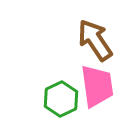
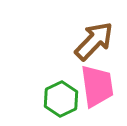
brown arrow: moved 1 px left, 1 px down; rotated 78 degrees clockwise
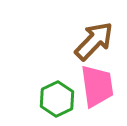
green hexagon: moved 4 px left
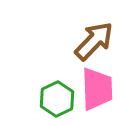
pink trapezoid: moved 3 px down; rotated 6 degrees clockwise
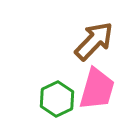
pink trapezoid: rotated 18 degrees clockwise
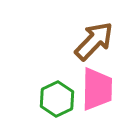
pink trapezoid: rotated 15 degrees counterclockwise
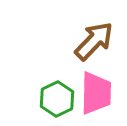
pink trapezoid: moved 1 px left, 4 px down
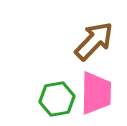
green hexagon: rotated 16 degrees clockwise
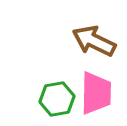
brown arrow: rotated 108 degrees counterclockwise
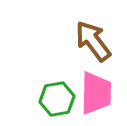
brown arrow: moved 1 px left; rotated 27 degrees clockwise
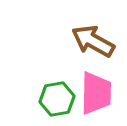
brown arrow: rotated 24 degrees counterclockwise
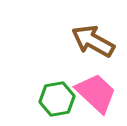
pink trapezoid: rotated 48 degrees counterclockwise
